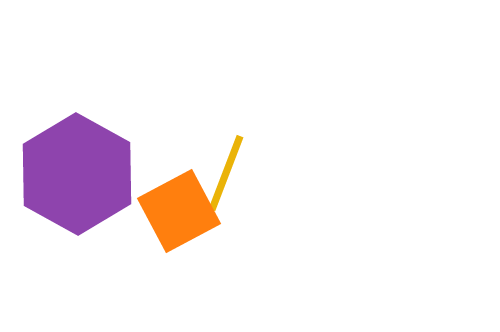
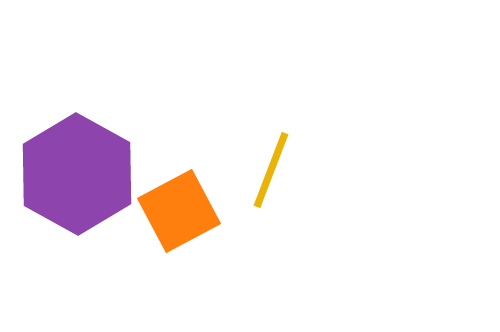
yellow line: moved 45 px right, 3 px up
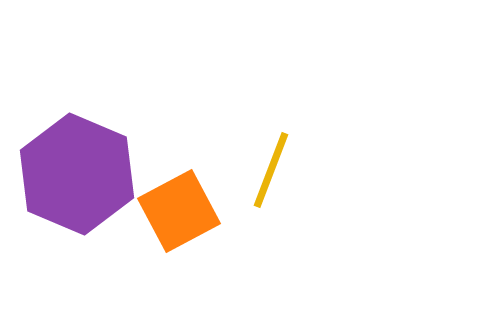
purple hexagon: rotated 6 degrees counterclockwise
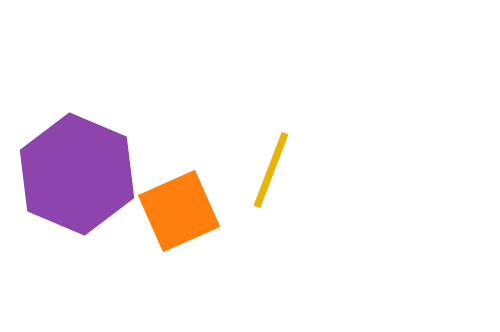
orange square: rotated 4 degrees clockwise
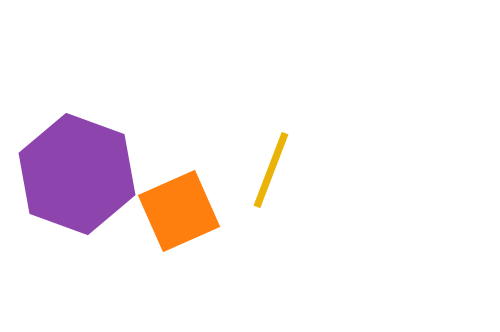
purple hexagon: rotated 3 degrees counterclockwise
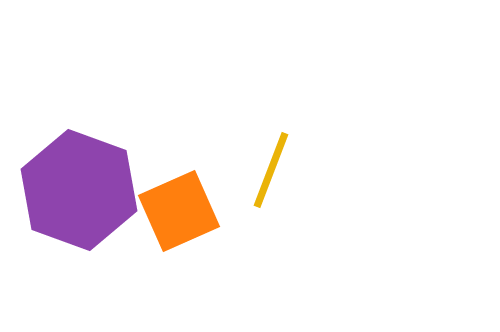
purple hexagon: moved 2 px right, 16 px down
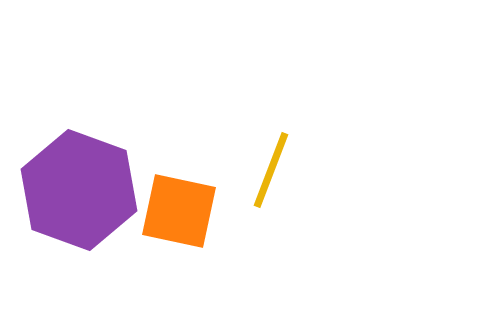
orange square: rotated 36 degrees clockwise
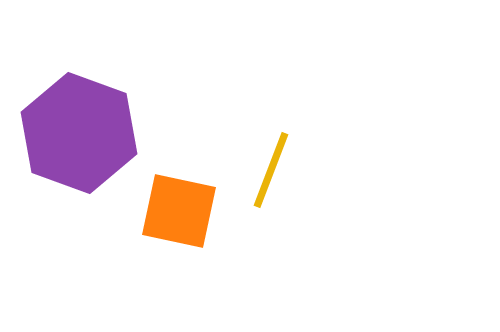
purple hexagon: moved 57 px up
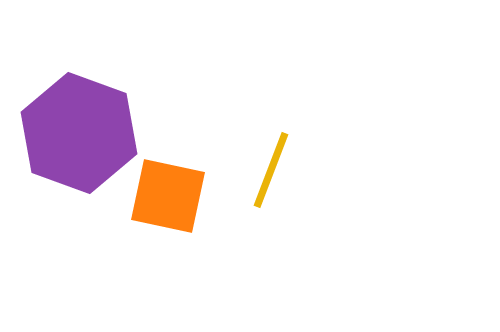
orange square: moved 11 px left, 15 px up
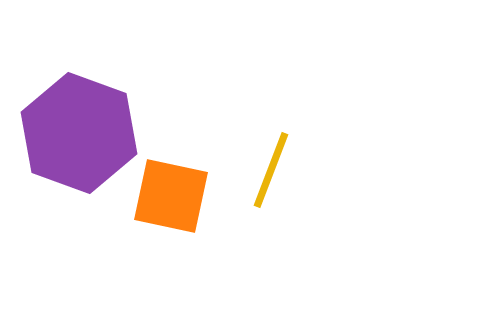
orange square: moved 3 px right
